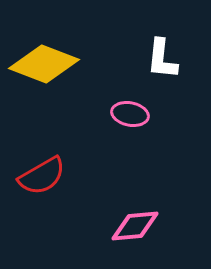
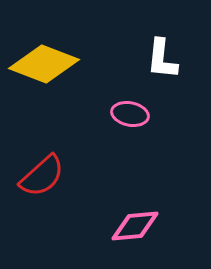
red semicircle: rotated 12 degrees counterclockwise
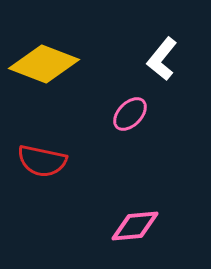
white L-shape: rotated 33 degrees clockwise
pink ellipse: rotated 57 degrees counterclockwise
red semicircle: moved 15 px up; rotated 54 degrees clockwise
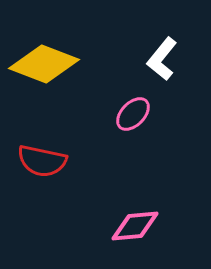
pink ellipse: moved 3 px right
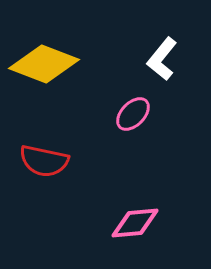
red semicircle: moved 2 px right
pink diamond: moved 3 px up
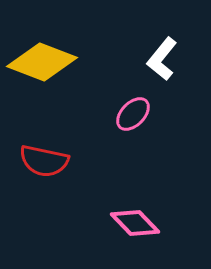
yellow diamond: moved 2 px left, 2 px up
pink diamond: rotated 51 degrees clockwise
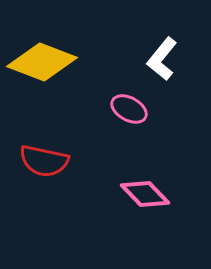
pink ellipse: moved 4 px left, 5 px up; rotated 75 degrees clockwise
pink diamond: moved 10 px right, 29 px up
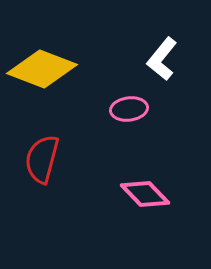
yellow diamond: moved 7 px down
pink ellipse: rotated 36 degrees counterclockwise
red semicircle: moved 2 px left, 2 px up; rotated 93 degrees clockwise
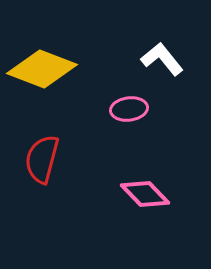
white L-shape: rotated 102 degrees clockwise
